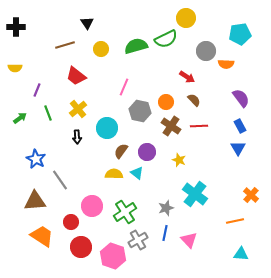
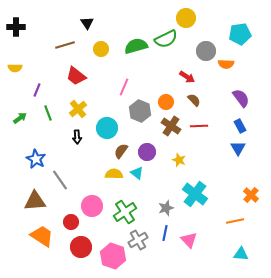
gray hexagon at (140, 111): rotated 10 degrees clockwise
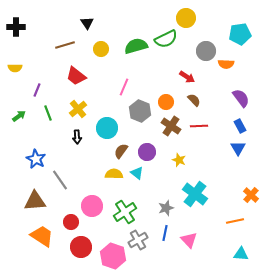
green arrow at (20, 118): moved 1 px left, 2 px up
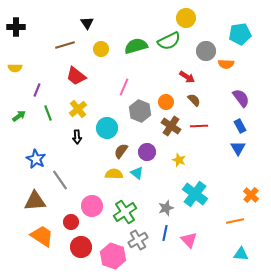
green semicircle at (166, 39): moved 3 px right, 2 px down
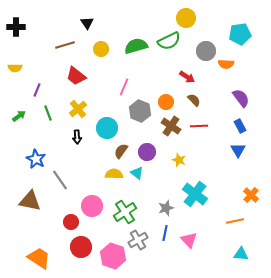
blue triangle at (238, 148): moved 2 px down
brown triangle at (35, 201): moved 5 px left; rotated 15 degrees clockwise
orange trapezoid at (42, 236): moved 3 px left, 22 px down
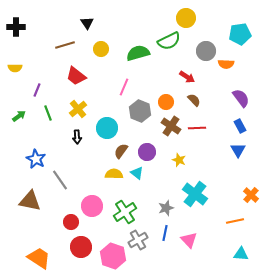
green semicircle at (136, 46): moved 2 px right, 7 px down
red line at (199, 126): moved 2 px left, 2 px down
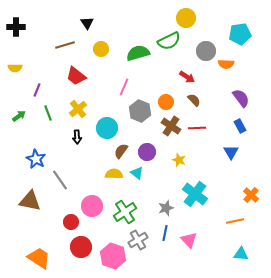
blue triangle at (238, 150): moved 7 px left, 2 px down
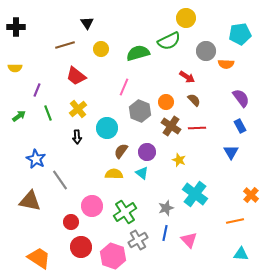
cyan triangle at (137, 173): moved 5 px right
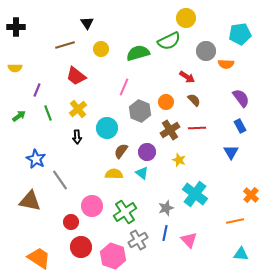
brown cross at (171, 126): moved 1 px left, 4 px down; rotated 24 degrees clockwise
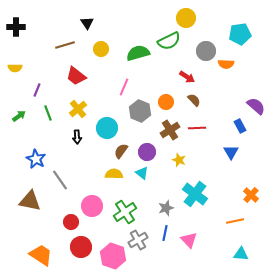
purple semicircle at (241, 98): moved 15 px right, 8 px down; rotated 12 degrees counterclockwise
orange trapezoid at (39, 258): moved 2 px right, 3 px up
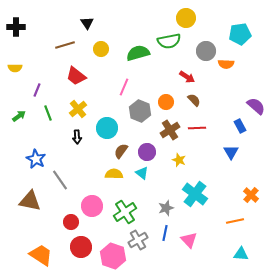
green semicircle at (169, 41): rotated 15 degrees clockwise
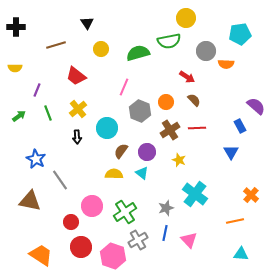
brown line at (65, 45): moved 9 px left
